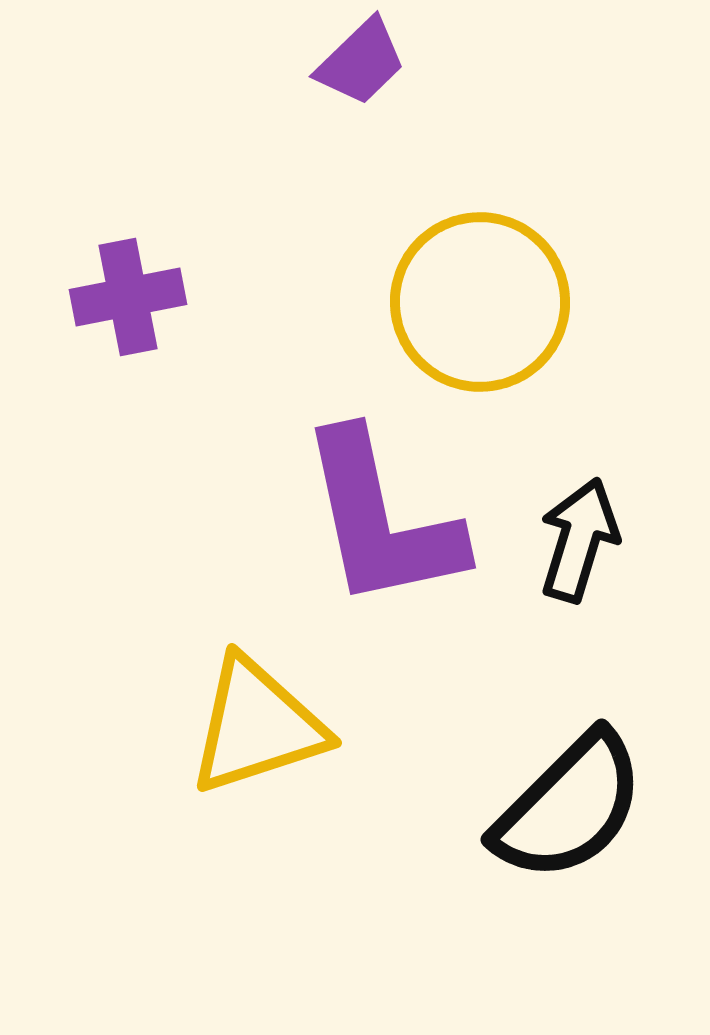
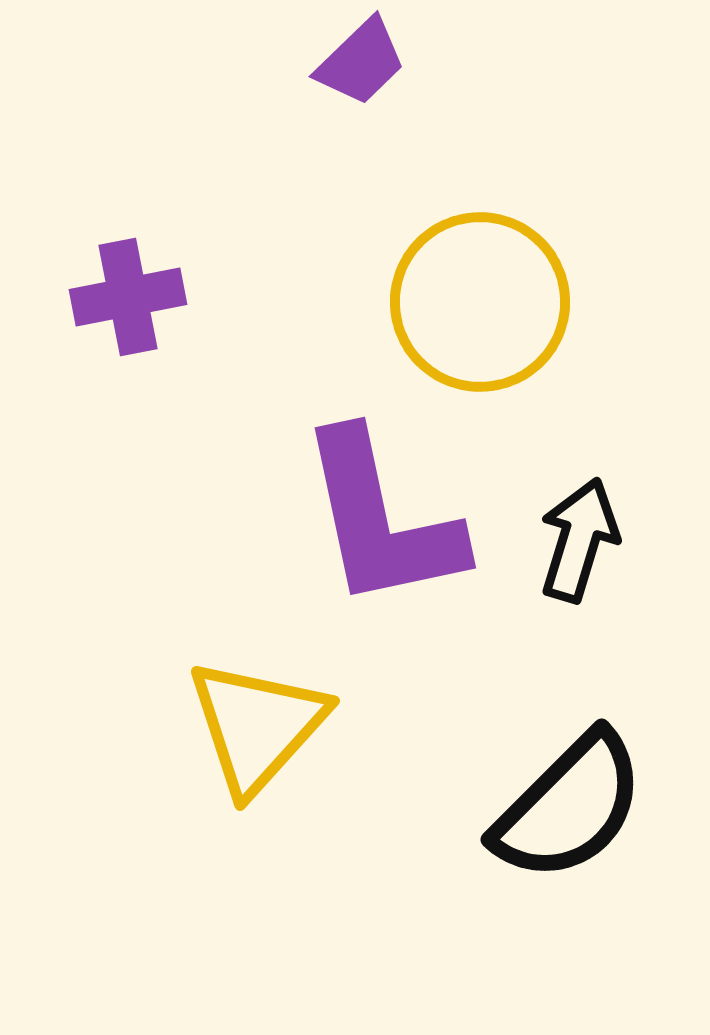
yellow triangle: rotated 30 degrees counterclockwise
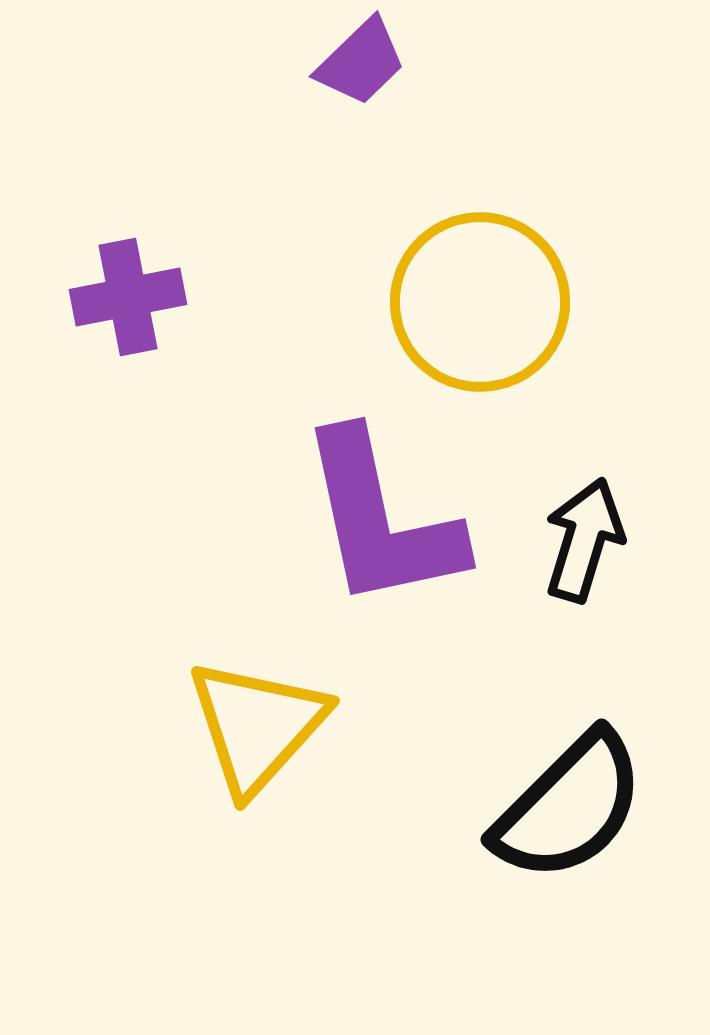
black arrow: moved 5 px right
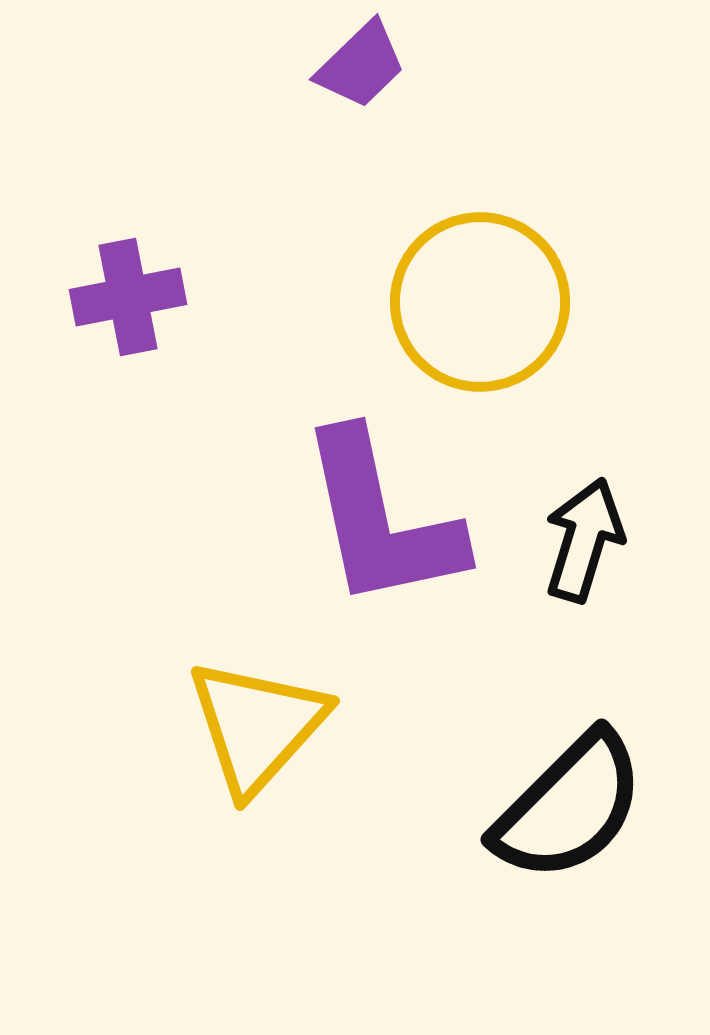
purple trapezoid: moved 3 px down
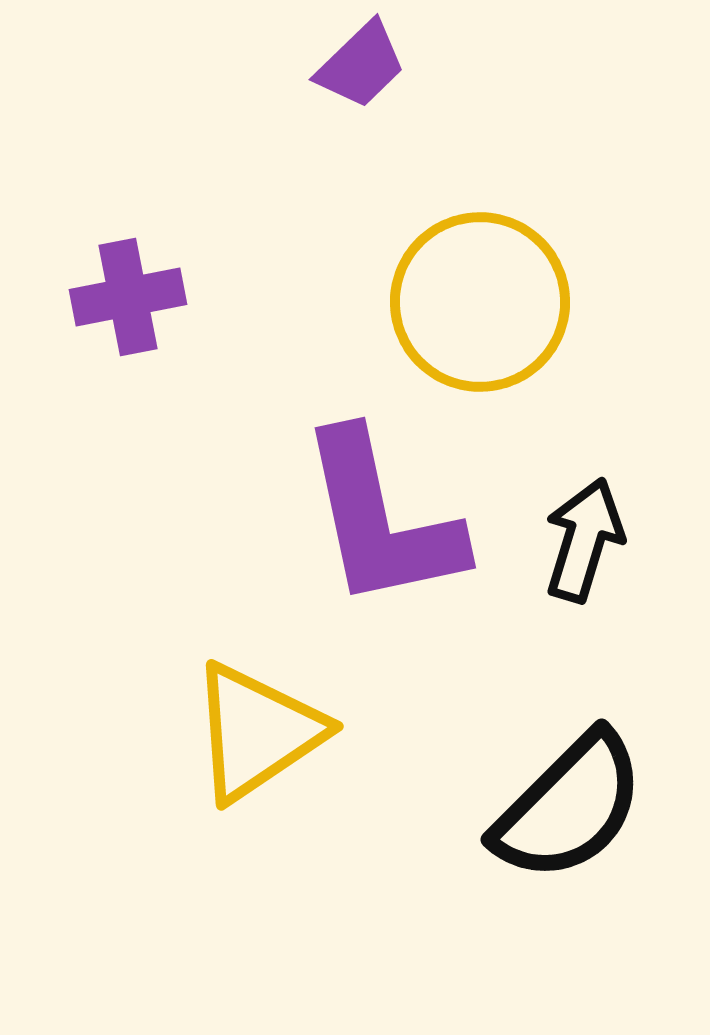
yellow triangle: moved 6 px down; rotated 14 degrees clockwise
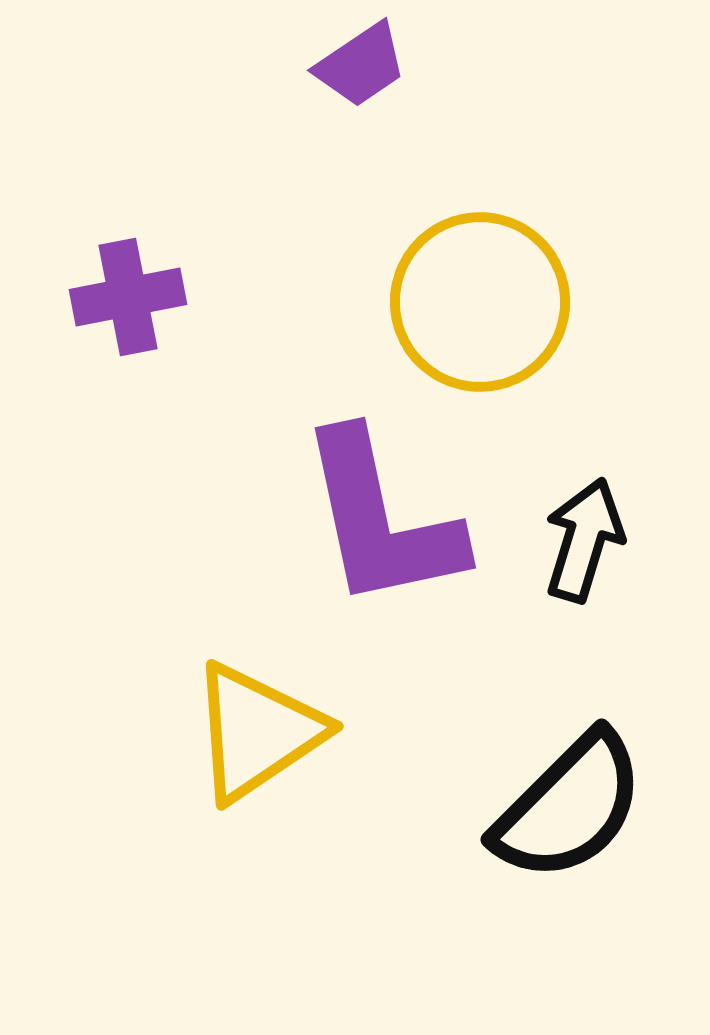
purple trapezoid: rotated 10 degrees clockwise
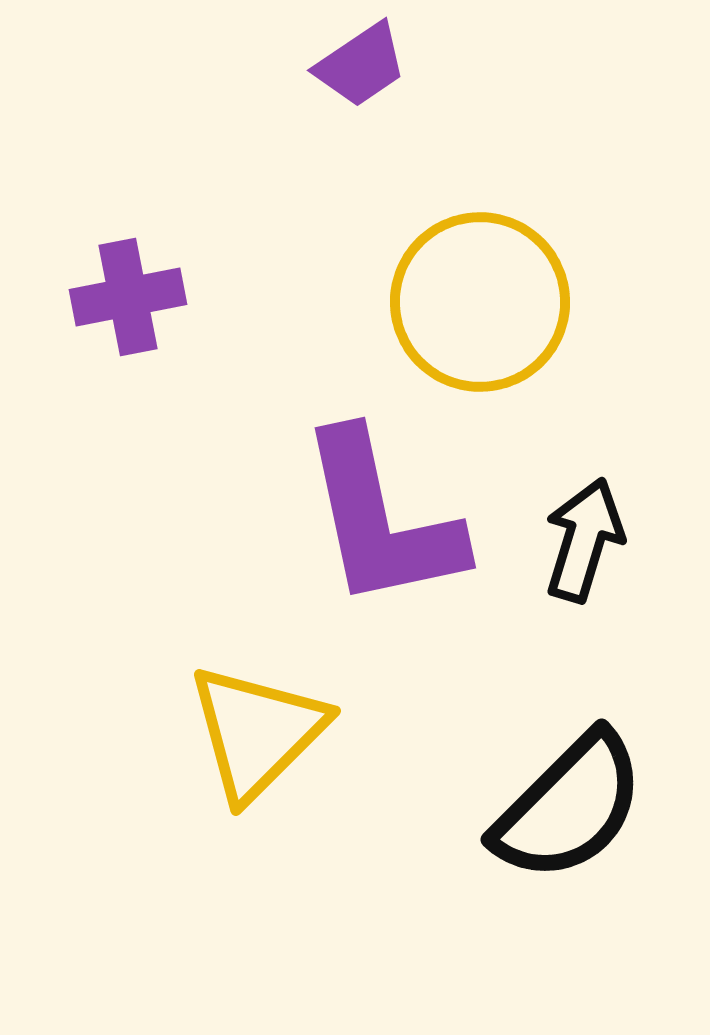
yellow triangle: rotated 11 degrees counterclockwise
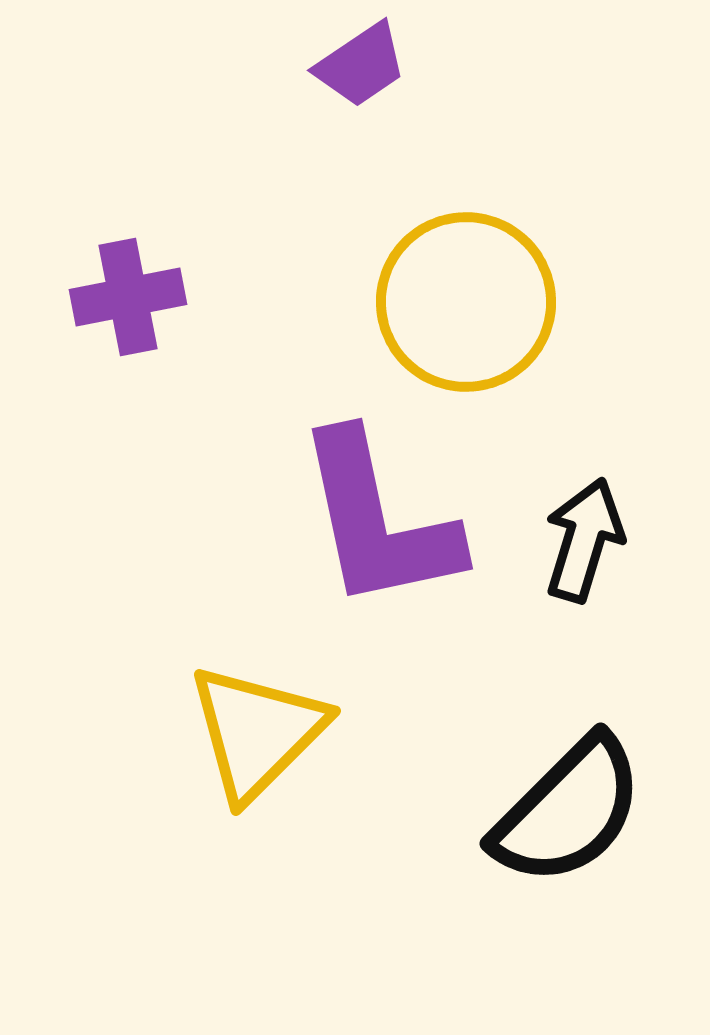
yellow circle: moved 14 px left
purple L-shape: moved 3 px left, 1 px down
black semicircle: moved 1 px left, 4 px down
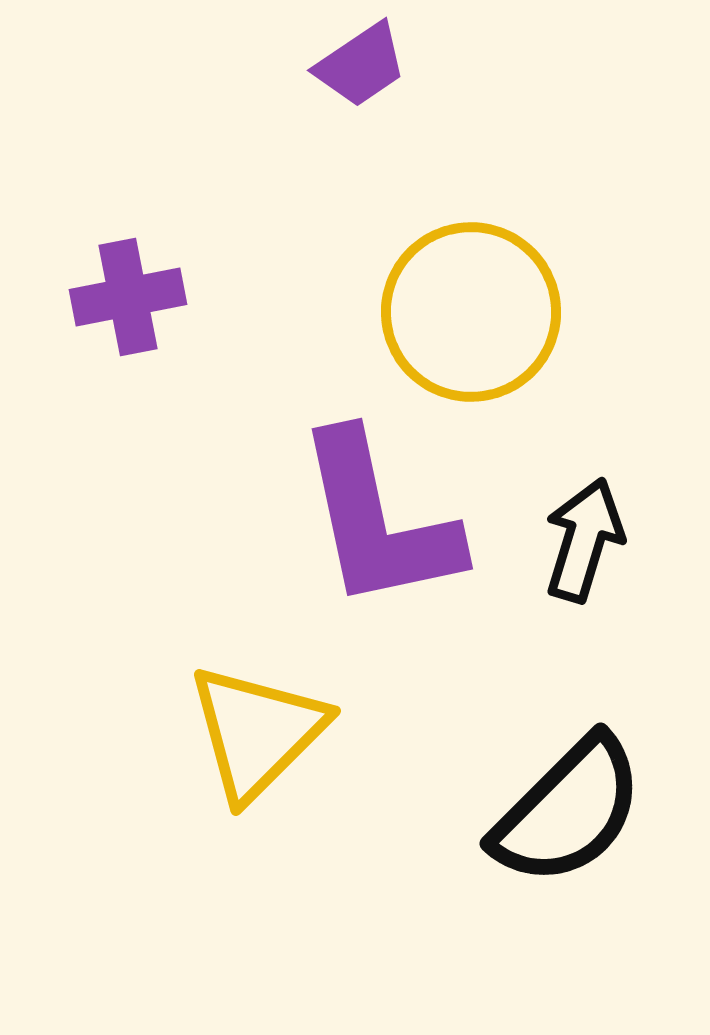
yellow circle: moved 5 px right, 10 px down
